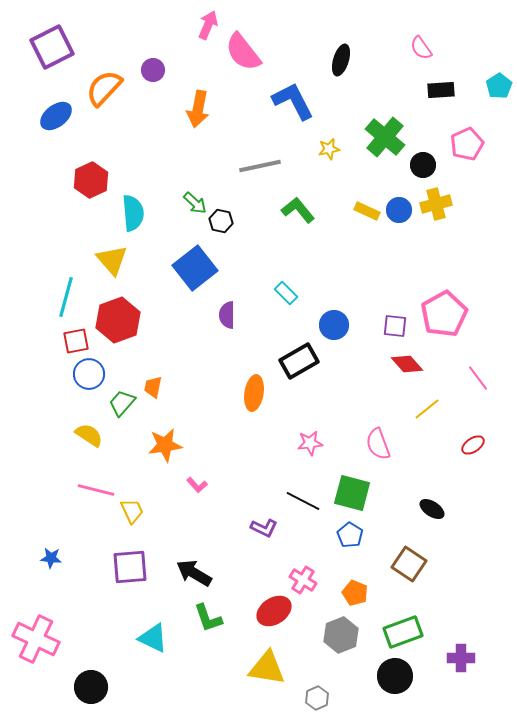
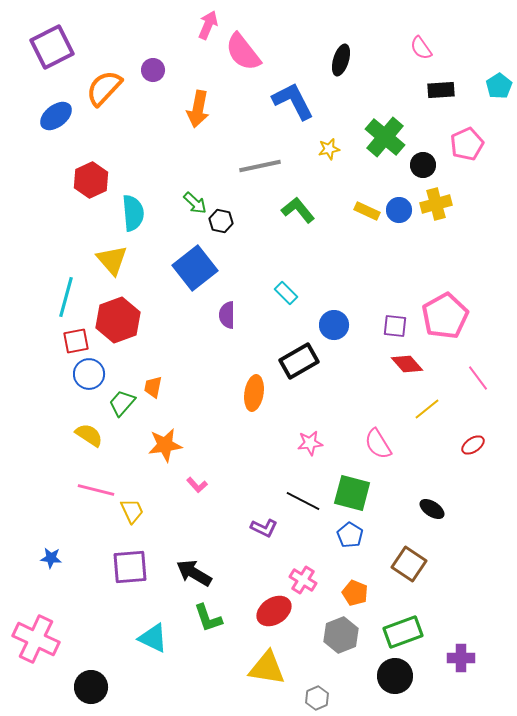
pink pentagon at (444, 314): moved 1 px right, 2 px down
pink semicircle at (378, 444): rotated 12 degrees counterclockwise
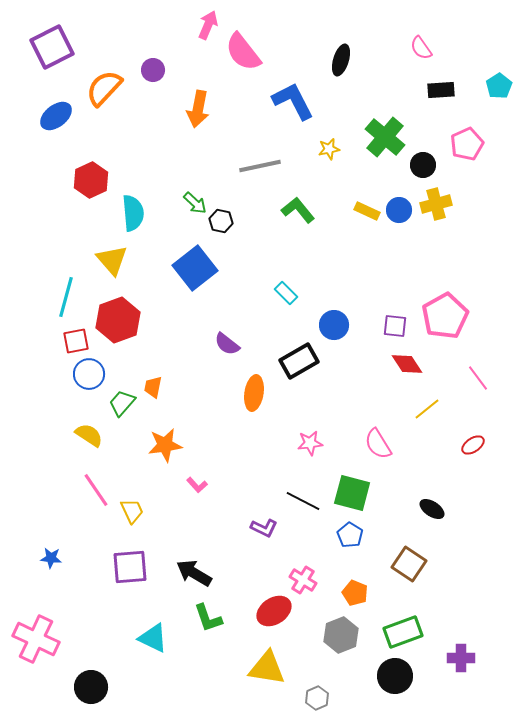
purple semicircle at (227, 315): moved 29 px down; rotated 52 degrees counterclockwise
red diamond at (407, 364): rotated 8 degrees clockwise
pink line at (96, 490): rotated 42 degrees clockwise
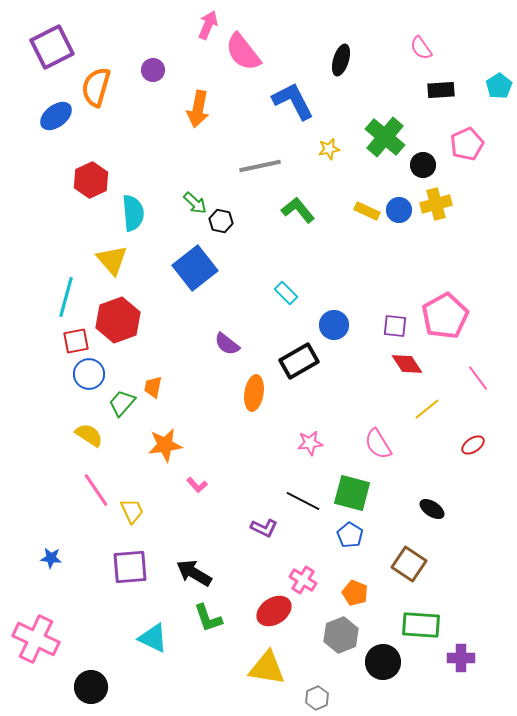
orange semicircle at (104, 88): moved 8 px left, 1 px up; rotated 27 degrees counterclockwise
green rectangle at (403, 632): moved 18 px right, 7 px up; rotated 24 degrees clockwise
black circle at (395, 676): moved 12 px left, 14 px up
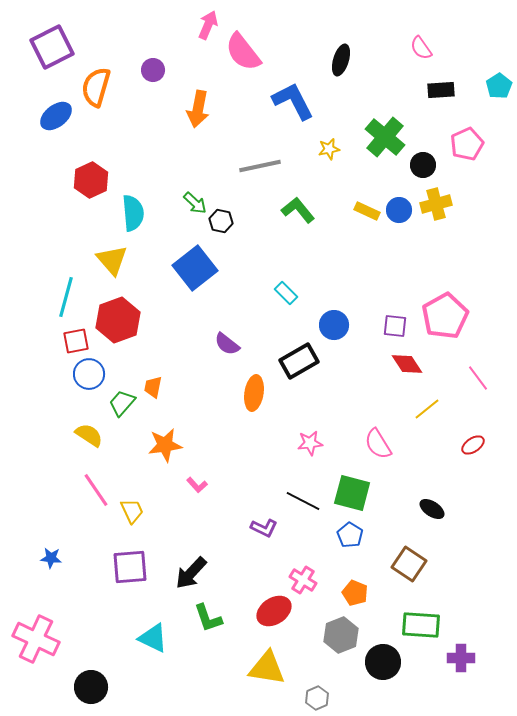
black arrow at (194, 573): moved 3 px left; rotated 78 degrees counterclockwise
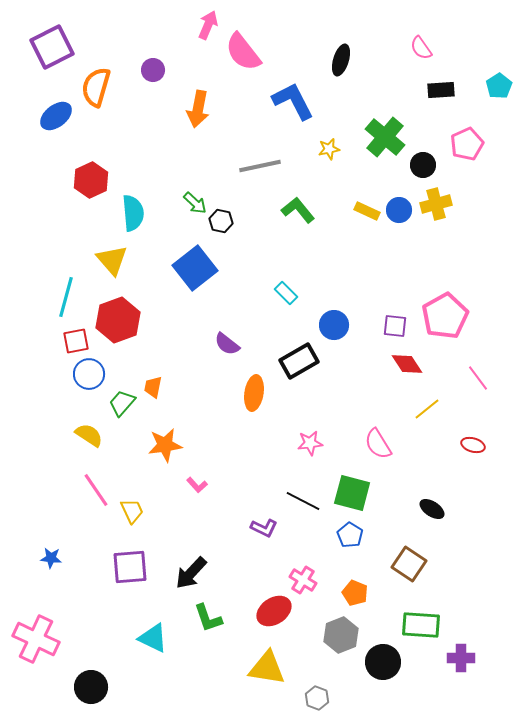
red ellipse at (473, 445): rotated 50 degrees clockwise
gray hexagon at (317, 698): rotated 15 degrees counterclockwise
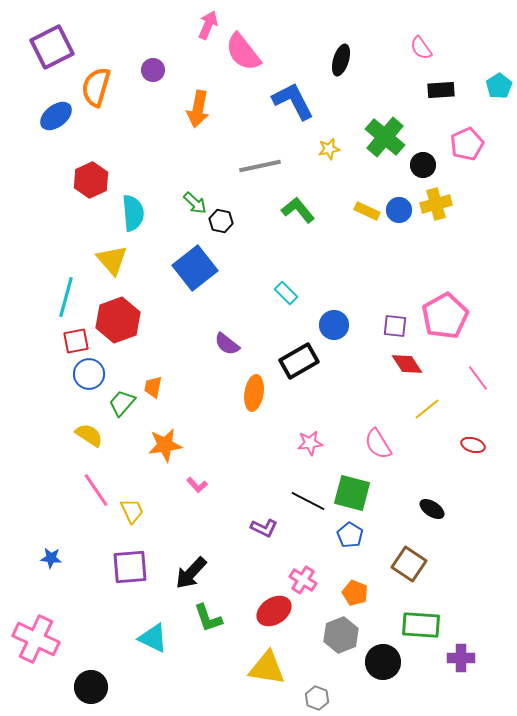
black line at (303, 501): moved 5 px right
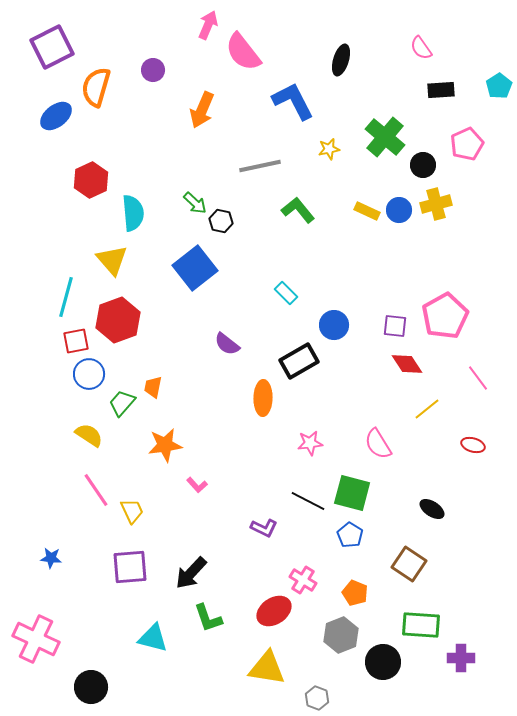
orange arrow at (198, 109): moved 4 px right, 1 px down; rotated 12 degrees clockwise
orange ellipse at (254, 393): moved 9 px right, 5 px down; rotated 8 degrees counterclockwise
cyan triangle at (153, 638): rotated 12 degrees counterclockwise
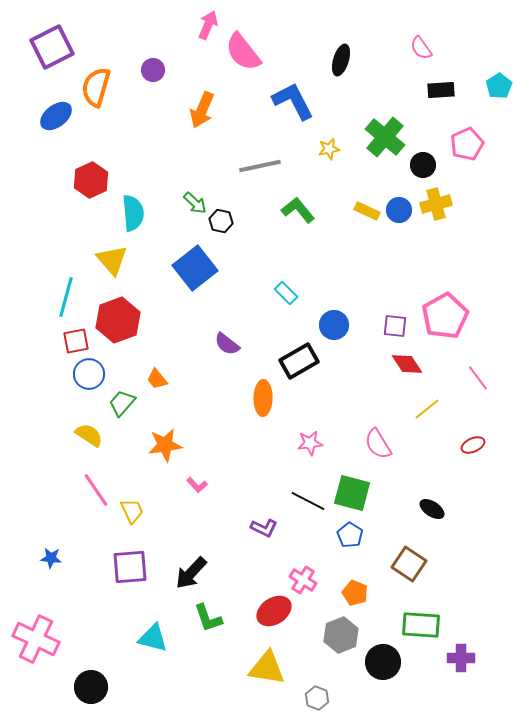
orange trapezoid at (153, 387): moved 4 px right, 8 px up; rotated 50 degrees counterclockwise
red ellipse at (473, 445): rotated 40 degrees counterclockwise
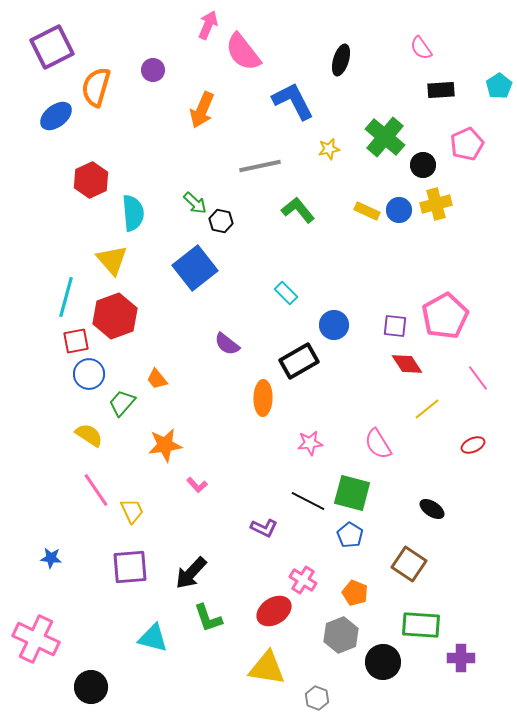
red hexagon at (118, 320): moved 3 px left, 4 px up
